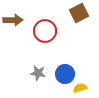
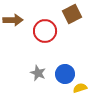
brown square: moved 7 px left, 1 px down
gray star: rotated 14 degrees clockwise
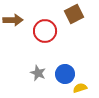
brown square: moved 2 px right
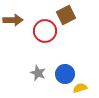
brown square: moved 8 px left, 1 px down
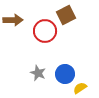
yellow semicircle: rotated 16 degrees counterclockwise
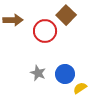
brown square: rotated 18 degrees counterclockwise
